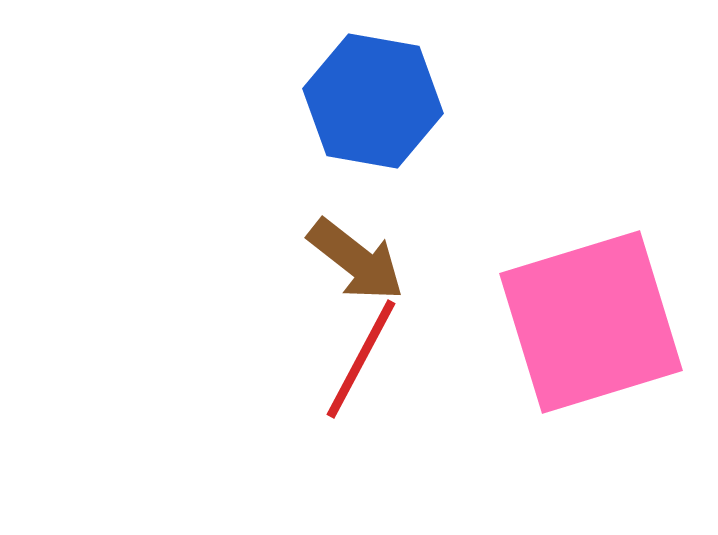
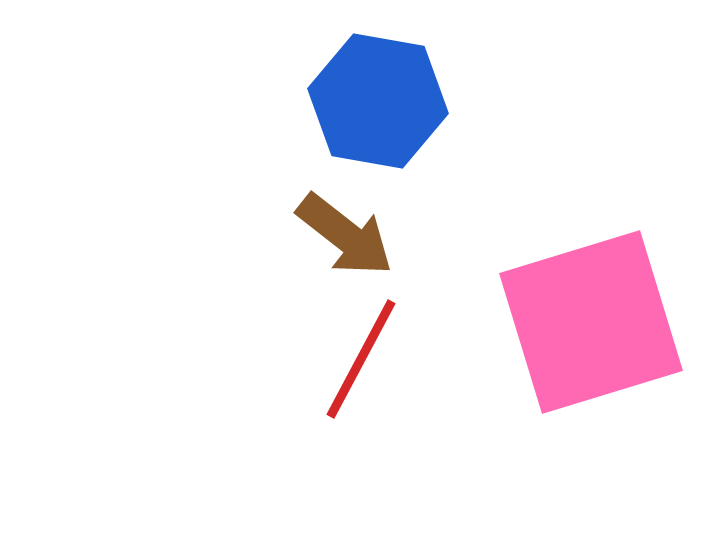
blue hexagon: moved 5 px right
brown arrow: moved 11 px left, 25 px up
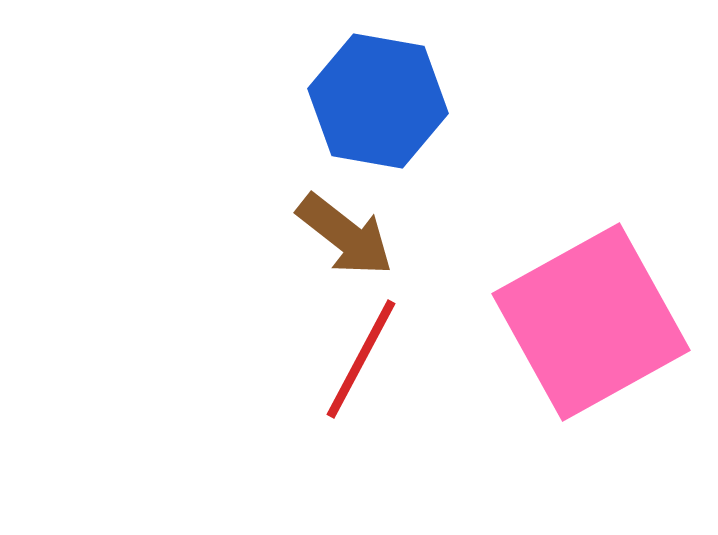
pink square: rotated 12 degrees counterclockwise
